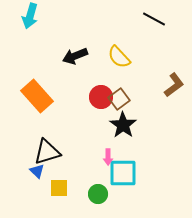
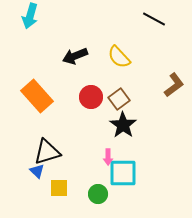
red circle: moved 10 px left
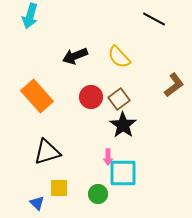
blue triangle: moved 32 px down
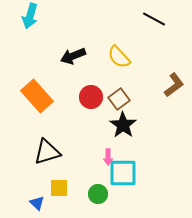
black arrow: moved 2 px left
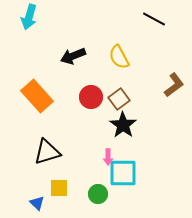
cyan arrow: moved 1 px left, 1 px down
yellow semicircle: rotated 15 degrees clockwise
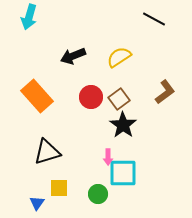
yellow semicircle: rotated 85 degrees clockwise
brown L-shape: moved 9 px left, 7 px down
blue triangle: rotated 21 degrees clockwise
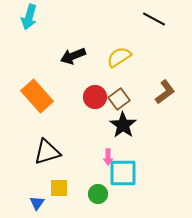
red circle: moved 4 px right
